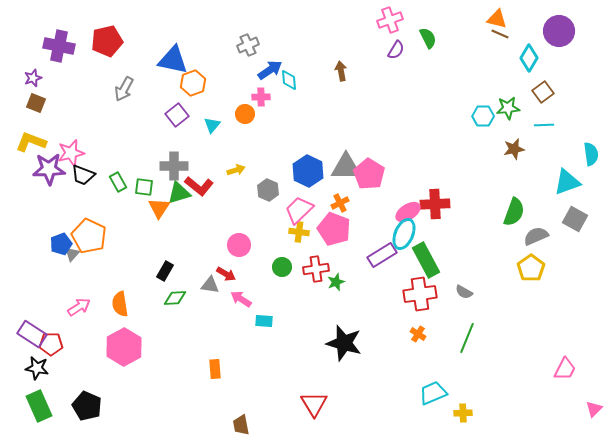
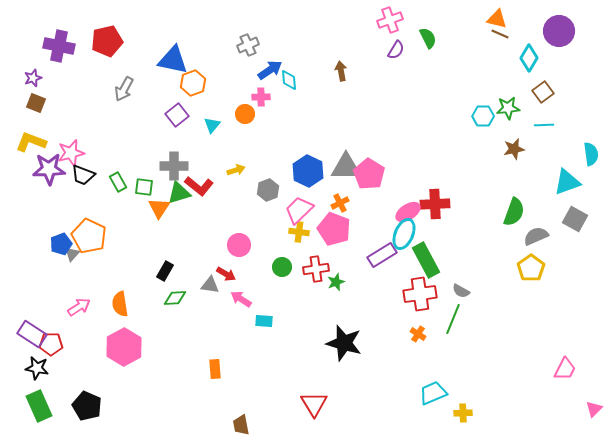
gray hexagon at (268, 190): rotated 15 degrees clockwise
gray semicircle at (464, 292): moved 3 px left, 1 px up
green line at (467, 338): moved 14 px left, 19 px up
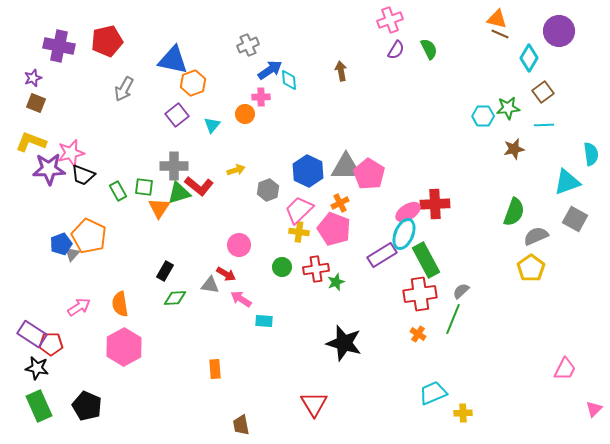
green semicircle at (428, 38): moved 1 px right, 11 px down
green rectangle at (118, 182): moved 9 px down
gray semicircle at (461, 291): rotated 108 degrees clockwise
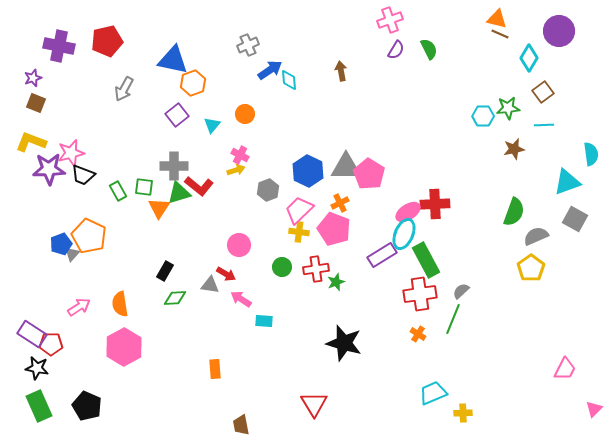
pink cross at (261, 97): moved 21 px left, 58 px down; rotated 30 degrees clockwise
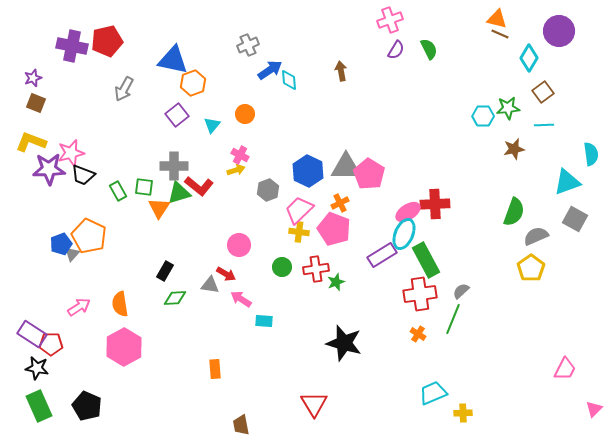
purple cross at (59, 46): moved 13 px right
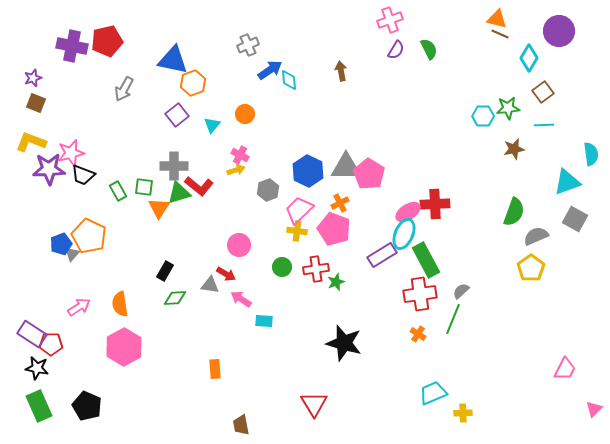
yellow cross at (299, 232): moved 2 px left, 1 px up
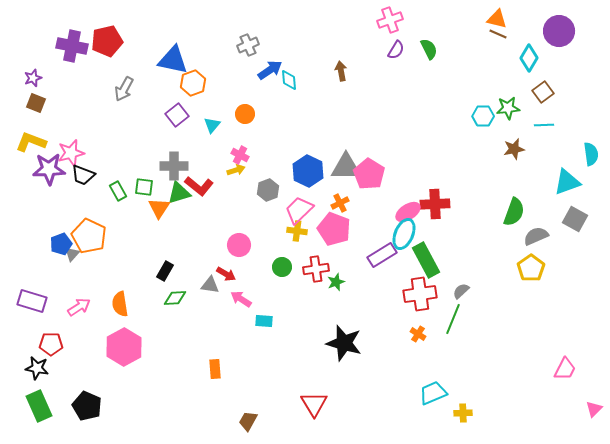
brown line at (500, 34): moved 2 px left
purple rectangle at (32, 334): moved 33 px up; rotated 16 degrees counterclockwise
brown trapezoid at (241, 425): moved 7 px right, 4 px up; rotated 40 degrees clockwise
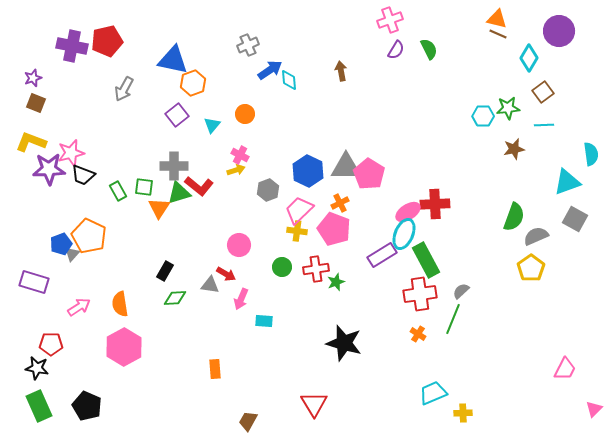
green semicircle at (514, 212): moved 5 px down
pink arrow at (241, 299): rotated 100 degrees counterclockwise
purple rectangle at (32, 301): moved 2 px right, 19 px up
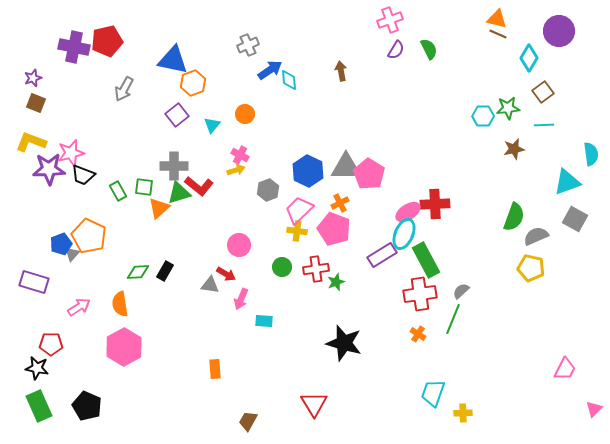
purple cross at (72, 46): moved 2 px right, 1 px down
orange triangle at (159, 208): rotated 15 degrees clockwise
yellow pentagon at (531, 268): rotated 24 degrees counterclockwise
green diamond at (175, 298): moved 37 px left, 26 px up
cyan trapezoid at (433, 393): rotated 48 degrees counterclockwise
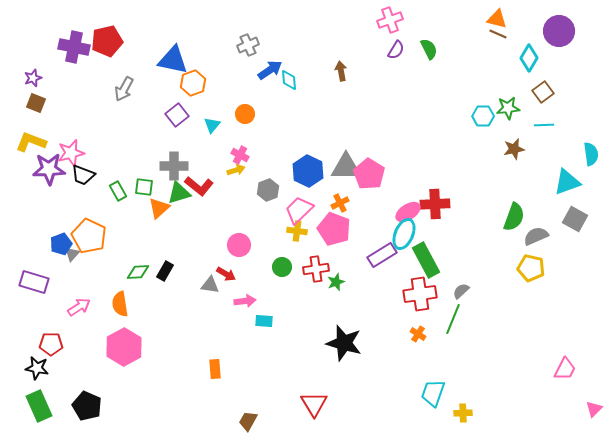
pink arrow at (241, 299): moved 4 px right, 2 px down; rotated 120 degrees counterclockwise
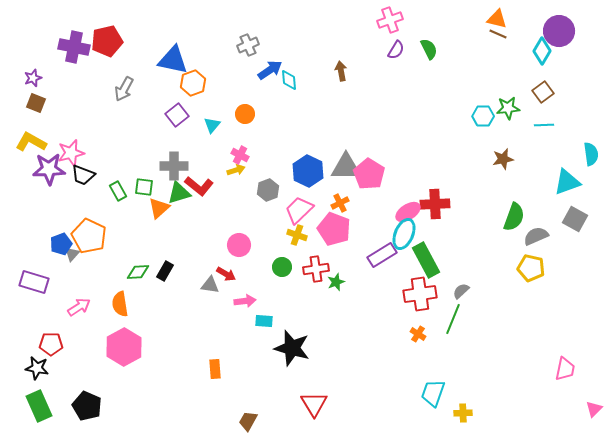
cyan diamond at (529, 58): moved 13 px right, 7 px up
yellow L-shape at (31, 142): rotated 8 degrees clockwise
brown star at (514, 149): moved 11 px left, 10 px down
yellow cross at (297, 231): moved 4 px down; rotated 12 degrees clockwise
black star at (344, 343): moved 52 px left, 5 px down
pink trapezoid at (565, 369): rotated 15 degrees counterclockwise
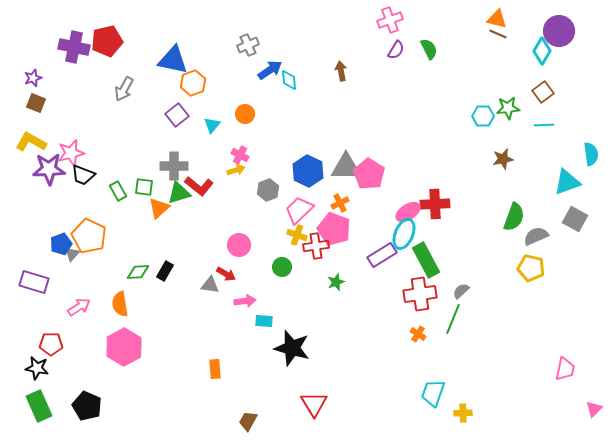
red cross at (316, 269): moved 23 px up
